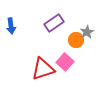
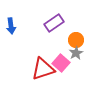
gray star: moved 11 px left, 21 px down
pink square: moved 4 px left, 1 px down
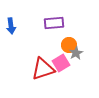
purple rectangle: rotated 30 degrees clockwise
orange circle: moved 7 px left, 5 px down
pink square: rotated 18 degrees clockwise
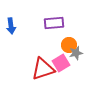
gray star: rotated 16 degrees clockwise
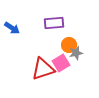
blue arrow: moved 1 px right, 2 px down; rotated 49 degrees counterclockwise
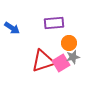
orange circle: moved 2 px up
gray star: moved 3 px left, 4 px down
red triangle: moved 8 px up
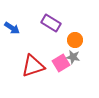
purple rectangle: moved 3 px left; rotated 36 degrees clockwise
orange circle: moved 6 px right, 3 px up
gray star: rotated 24 degrees clockwise
red triangle: moved 10 px left, 5 px down
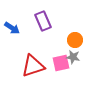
purple rectangle: moved 8 px left, 2 px up; rotated 36 degrees clockwise
pink square: rotated 18 degrees clockwise
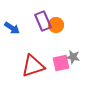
orange circle: moved 19 px left, 15 px up
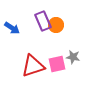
pink square: moved 4 px left, 1 px down
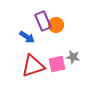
blue arrow: moved 15 px right, 9 px down
